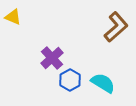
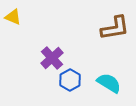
brown L-shape: moved 1 px left, 1 px down; rotated 32 degrees clockwise
cyan semicircle: moved 6 px right
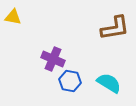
yellow triangle: rotated 12 degrees counterclockwise
purple cross: moved 1 px right, 1 px down; rotated 25 degrees counterclockwise
blue hexagon: moved 1 px down; rotated 20 degrees counterclockwise
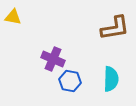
cyan semicircle: moved 2 px right, 4 px up; rotated 60 degrees clockwise
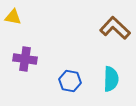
brown L-shape: rotated 128 degrees counterclockwise
purple cross: moved 28 px left; rotated 15 degrees counterclockwise
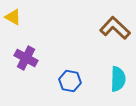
yellow triangle: rotated 18 degrees clockwise
purple cross: moved 1 px right, 1 px up; rotated 20 degrees clockwise
cyan semicircle: moved 7 px right
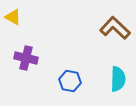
purple cross: rotated 15 degrees counterclockwise
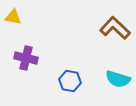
yellow triangle: rotated 18 degrees counterclockwise
cyan semicircle: rotated 105 degrees clockwise
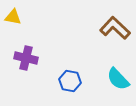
cyan semicircle: rotated 30 degrees clockwise
